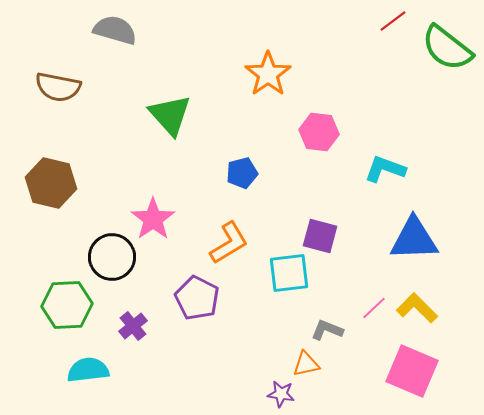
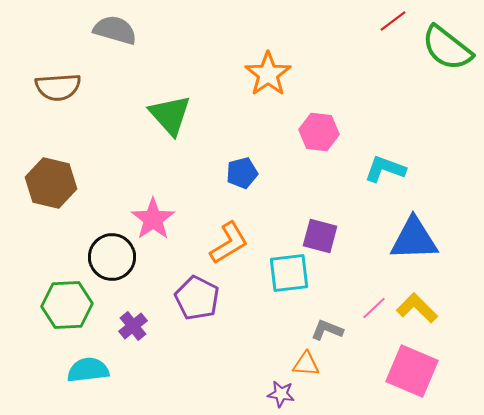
brown semicircle: rotated 15 degrees counterclockwise
orange triangle: rotated 16 degrees clockwise
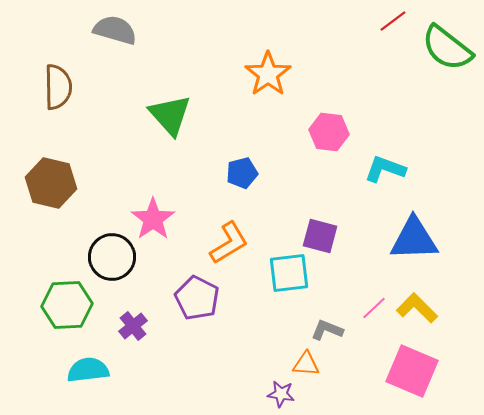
brown semicircle: rotated 87 degrees counterclockwise
pink hexagon: moved 10 px right
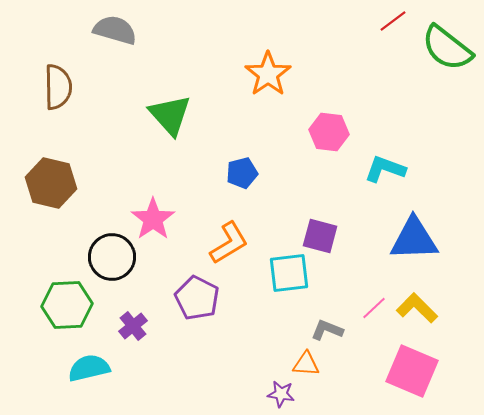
cyan semicircle: moved 1 px right, 2 px up; rotated 6 degrees counterclockwise
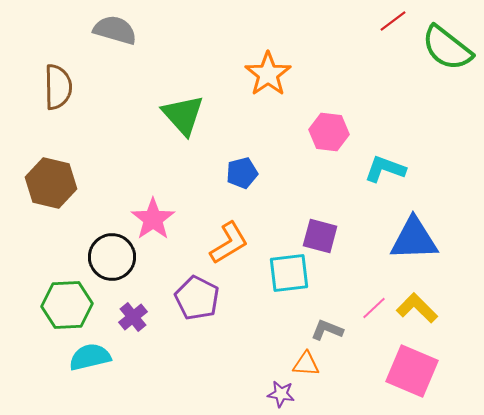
green triangle: moved 13 px right
purple cross: moved 9 px up
cyan semicircle: moved 1 px right, 11 px up
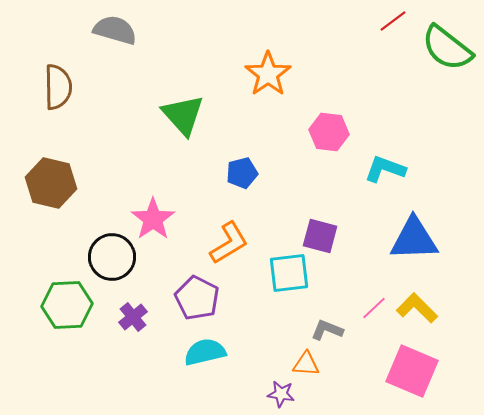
cyan semicircle: moved 115 px right, 5 px up
